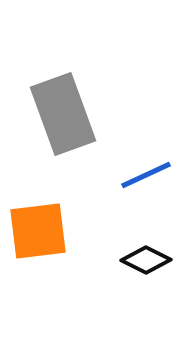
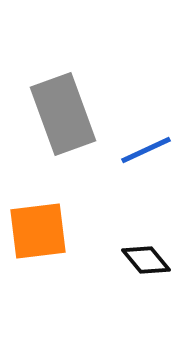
blue line: moved 25 px up
black diamond: rotated 24 degrees clockwise
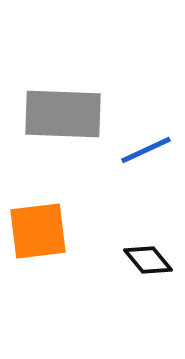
gray rectangle: rotated 68 degrees counterclockwise
black diamond: moved 2 px right
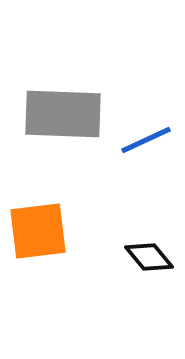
blue line: moved 10 px up
black diamond: moved 1 px right, 3 px up
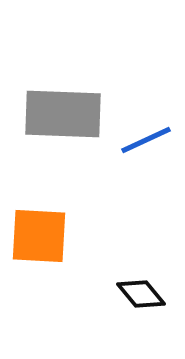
orange square: moved 1 px right, 5 px down; rotated 10 degrees clockwise
black diamond: moved 8 px left, 37 px down
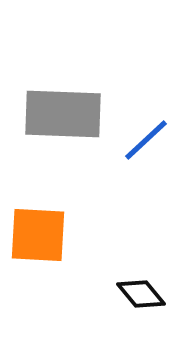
blue line: rotated 18 degrees counterclockwise
orange square: moved 1 px left, 1 px up
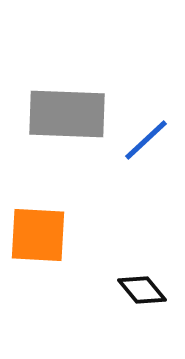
gray rectangle: moved 4 px right
black diamond: moved 1 px right, 4 px up
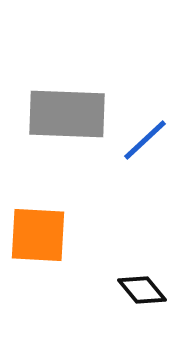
blue line: moved 1 px left
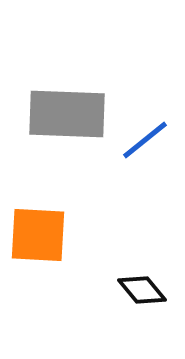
blue line: rotated 4 degrees clockwise
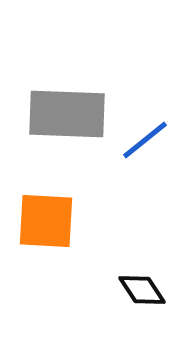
orange square: moved 8 px right, 14 px up
black diamond: rotated 6 degrees clockwise
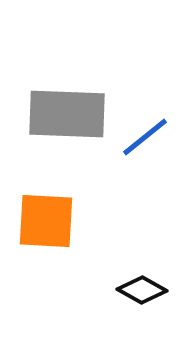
blue line: moved 3 px up
black diamond: rotated 27 degrees counterclockwise
